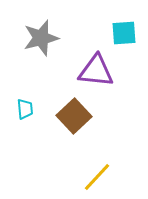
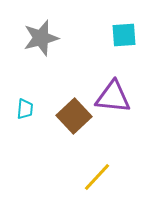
cyan square: moved 2 px down
purple triangle: moved 17 px right, 26 px down
cyan trapezoid: rotated 10 degrees clockwise
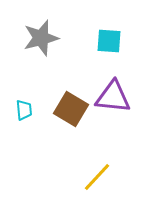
cyan square: moved 15 px left, 6 px down; rotated 8 degrees clockwise
cyan trapezoid: moved 1 px left, 1 px down; rotated 10 degrees counterclockwise
brown square: moved 3 px left, 7 px up; rotated 16 degrees counterclockwise
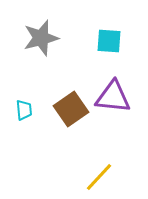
brown square: rotated 24 degrees clockwise
yellow line: moved 2 px right
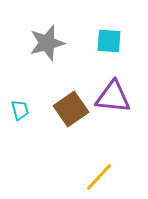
gray star: moved 6 px right, 5 px down
cyan trapezoid: moved 4 px left; rotated 10 degrees counterclockwise
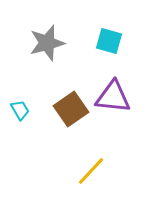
cyan square: rotated 12 degrees clockwise
cyan trapezoid: rotated 15 degrees counterclockwise
yellow line: moved 8 px left, 6 px up
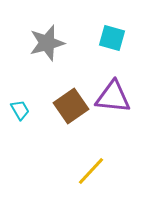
cyan square: moved 3 px right, 3 px up
brown square: moved 3 px up
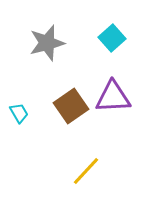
cyan square: rotated 32 degrees clockwise
purple triangle: rotated 9 degrees counterclockwise
cyan trapezoid: moved 1 px left, 3 px down
yellow line: moved 5 px left
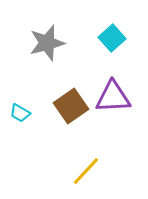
cyan trapezoid: moved 1 px right; rotated 150 degrees clockwise
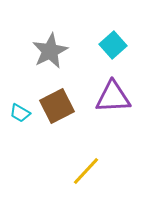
cyan square: moved 1 px right, 7 px down
gray star: moved 3 px right, 8 px down; rotated 12 degrees counterclockwise
brown square: moved 14 px left; rotated 8 degrees clockwise
